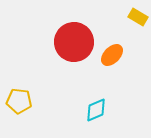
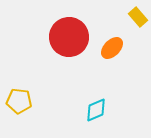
yellow rectangle: rotated 18 degrees clockwise
red circle: moved 5 px left, 5 px up
orange ellipse: moved 7 px up
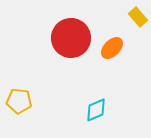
red circle: moved 2 px right, 1 px down
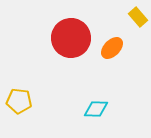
cyan diamond: moved 1 px up; rotated 25 degrees clockwise
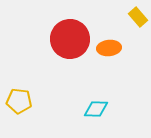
red circle: moved 1 px left, 1 px down
orange ellipse: moved 3 px left; rotated 40 degrees clockwise
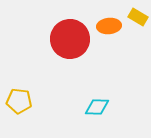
yellow rectangle: rotated 18 degrees counterclockwise
orange ellipse: moved 22 px up
cyan diamond: moved 1 px right, 2 px up
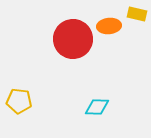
yellow rectangle: moved 1 px left, 3 px up; rotated 18 degrees counterclockwise
red circle: moved 3 px right
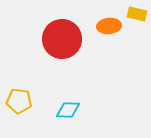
red circle: moved 11 px left
cyan diamond: moved 29 px left, 3 px down
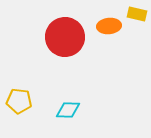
red circle: moved 3 px right, 2 px up
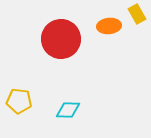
yellow rectangle: rotated 48 degrees clockwise
red circle: moved 4 px left, 2 px down
